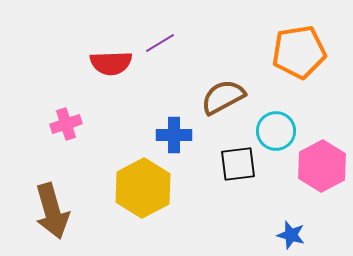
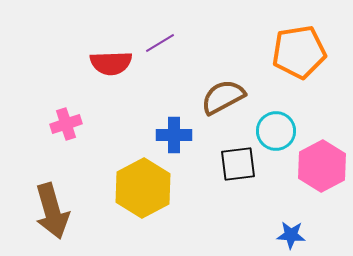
blue star: rotated 12 degrees counterclockwise
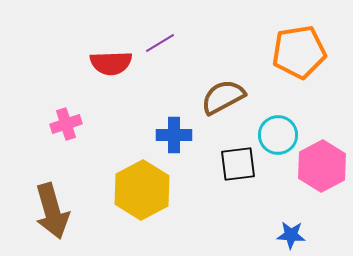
cyan circle: moved 2 px right, 4 px down
yellow hexagon: moved 1 px left, 2 px down
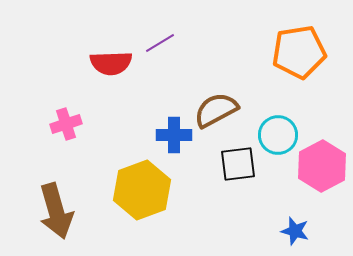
brown semicircle: moved 7 px left, 13 px down
yellow hexagon: rotated 8 degrees clockwise
brown arrow: moved 4 px right
blue star: moved 4 px right, 4 px up; rotated 12 degrees clockwise
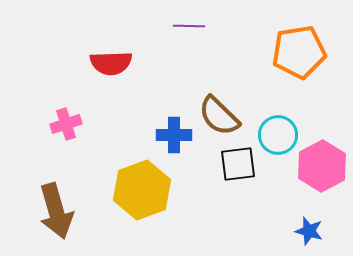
purple line: moved 29 px right, 17 px up; rotated 32 degrees clockwise
brown semicircle: moved 3 px right, 6 px down; rotated 108 degrees counterclockwise
blue star: moved 14 px right
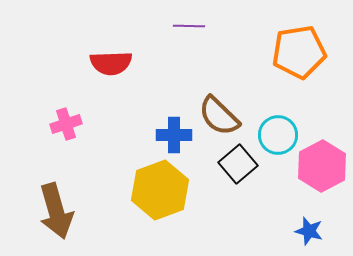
black square: rotated 33 degrees counterclockwise
yellow hexagon: moved 18 px right
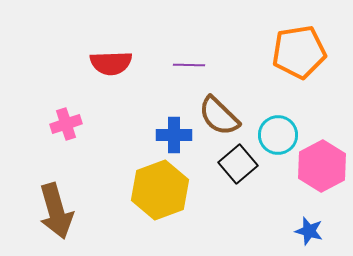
purple line: moved 39 px down
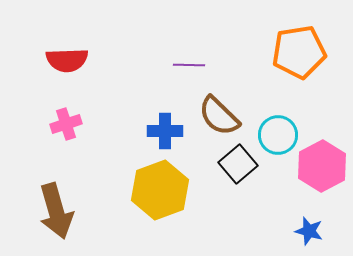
red semicircle: moved 44 px left, 3 px up
blue cross: moved 9 px left, 4 px up
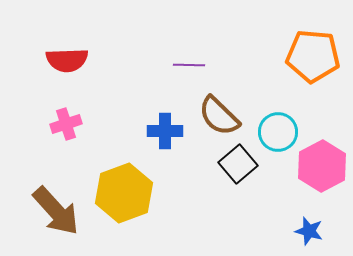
orange pentagon: moved 14 px right, 4 px down; rotated 14 degrees clockwise
cyan circle: moved 3 px up
yellow hexagon: moved 36 px left, 3 px down
brown arrow: rotated 26 degrees counterclockwise
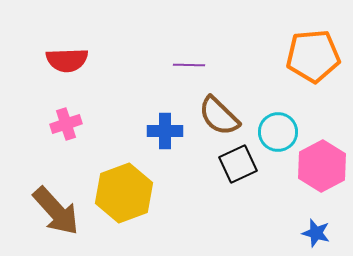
orange pentagon: rotated 10 degrees counterclockwise
black square: rotated 15 degrees clockwise
blue star: moved 7 px right, 2 px down
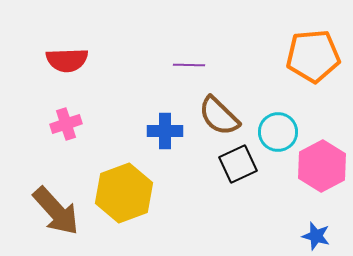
blue star: moved 3 px down
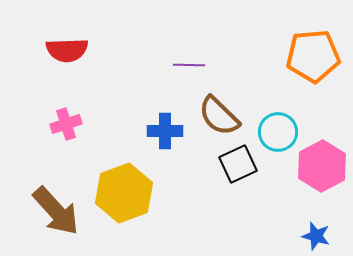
red semicircle: moved 10 px up
